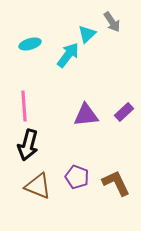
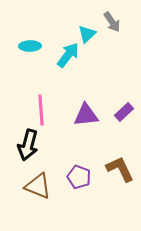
cyan ellipse: moved 2 px down; rotated 15 degrees clockwise
pink line: moved 17 px right, 4 px down
purple pentagon: moved 2 px right
brown L-shape: moved 4 px right, 14 px up
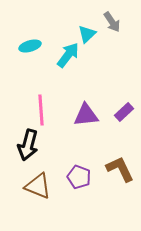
cyan ellipse: rotated 15 degrees counterclockwise
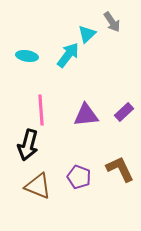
cyan ellipse: moved 3 px left, 10 px down; rotated 25 degrees clockwise
